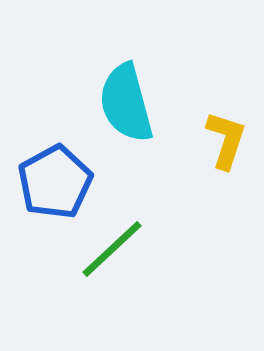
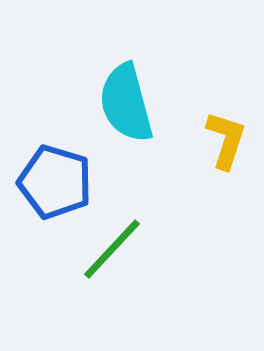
blue pentagon: rotated 26 degrees counterclockwise
green line: rotated 4 degrees counterclockwise
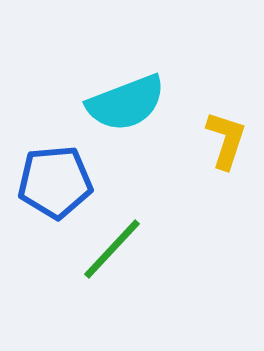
cyan semicircle: rotated 96 degrees counterclockwise
blue pentagon: rotated 22 degrees counterclockwise
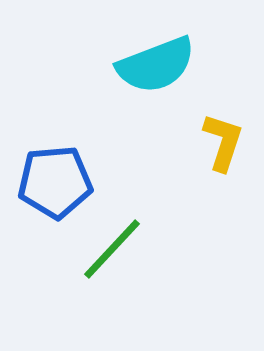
cyan semicircle: moved 30 px right, 38 px up
yellow L-shape: moved 3 px left, 2 px down
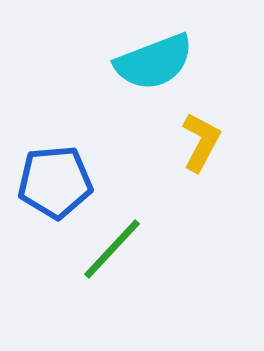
cyan semicircle: moved 2 px left, 3 px up
yellow L-shape: moved 22 px left; rotated 10 degrees clockwise
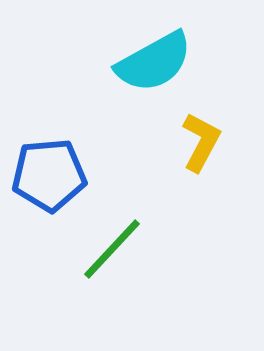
cyan semicircle: rotated 8 degrees counterclockwise
blue pentagon: moved 6 px left, 7 px up
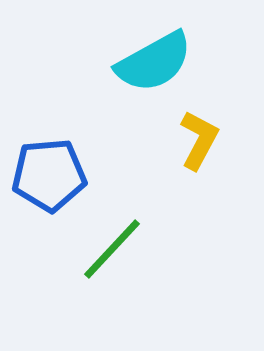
yellow L-shape: moved 2 px left, 2 px up
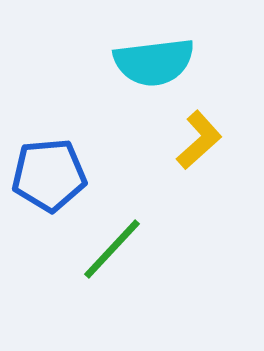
cyan semicircle: rotated 22 degrees clockwise
yellow L-shape: rotated 20 degrees clockwise
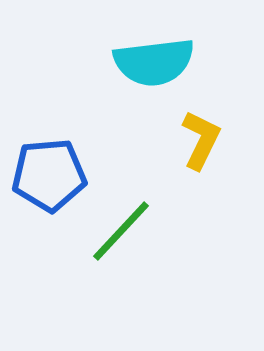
yellow L-shape: moved 2 px right; rotated 22 degrees counterclockwise
green line: moved 9 px right, 18 px up
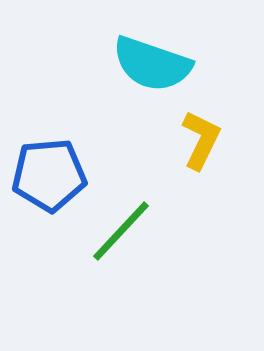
cyan semicircle: moved 2 px left, 2 px down; rotated 26 degrees clockwise
